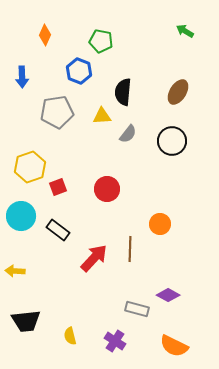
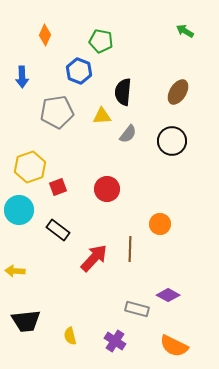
cyan circle: moved 2 px left, 6 px up
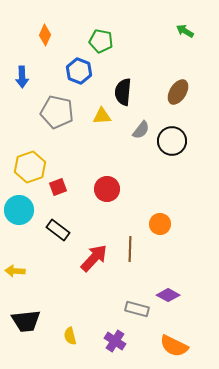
gray pentagon: rotated 20 degrees clockwise
gray semicircle: moved 13 px right, 4 px up
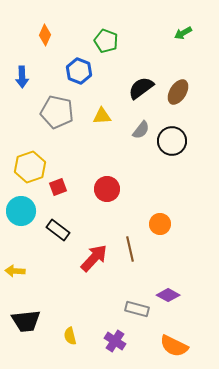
green arrow: moved 2 px left, 2 px down; rotated 60 degrees counterclockwise
green pentagon: moved 5 px right; rotated 10 degrees clockwise
black semicircle: moved 18 px right, 4 px up; rotated 48 degrees clockwise
cyan circle: moved 2 px right, 1 px down
brown line: rotated 15 degrees counterclockwise
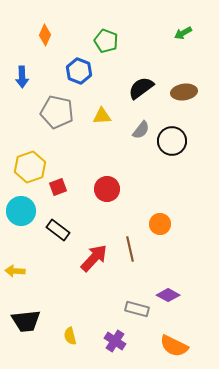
brown ellipse: moved 6 px right; rotated 50 degrees clockwise
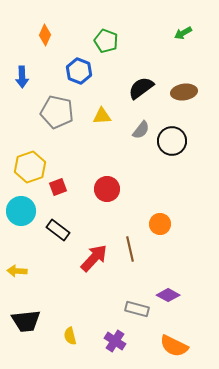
yellow arrow: moved 2 px right
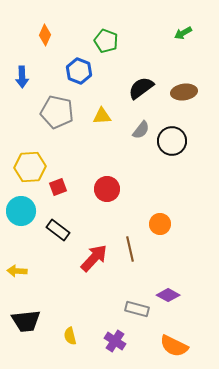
yellow hexagon: rotated 16 degrees clockwise
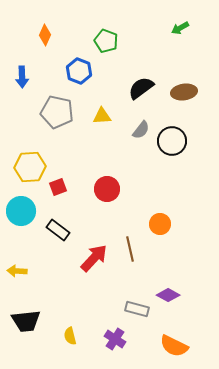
green arrow: moved 3 px left, 5 px up
purple cross: moved 2 px up
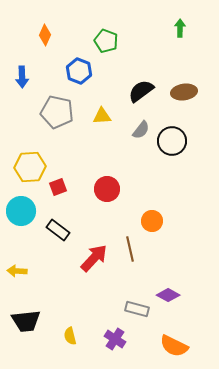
green arrow: rotated 120 degrees clockwise
black semicircle: moved 3 px down
orange circle: moved 8 px left, 3 px up
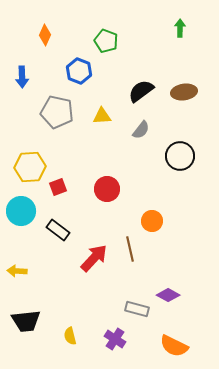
black circle: moved 8 px right, 15 px down
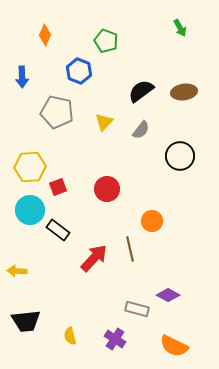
green arrow: rotated 150 degrees clockwise
yellow triangle: moved 2 px right, 6 px down; rotated 42 degrees counterclockwise
cyan circle: moved 9 px right, 1 px up
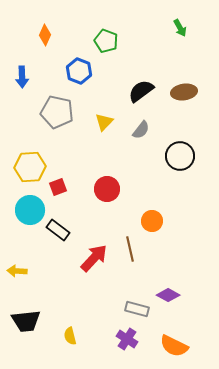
purple cross: moved 12 px right
